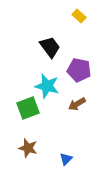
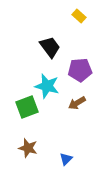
purple pentagon: moved 1 px right; rotated 15 degrees counterclockwise
brown arrow: moved 1 px up
green square: moved 1 px left, 1 px up
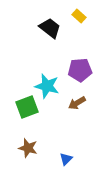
black trapezoid: moved 19 px up; rotated 15 degrees counterclockwise
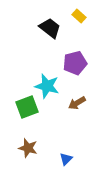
purple pentagon: moved 5 px left, 7 px up; rotated 10 degrees counterclockwise
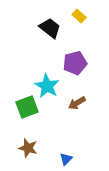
cyan star: rotated 15 degrees clockwise
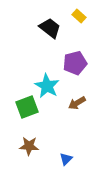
brown star: moved 1 px right, 2 px up; rotated 12 degrees counterclockwise
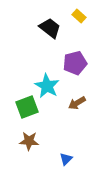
brown star: moved 5 px up
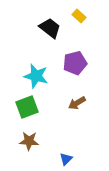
cyan star: moved 11 px left, 10 px up; rotated 15 degrees counterclockwise
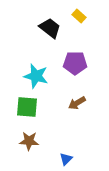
purple pentagon: rotated 15 degrees clockwise
green square: rotated 25 degrees clockwise
